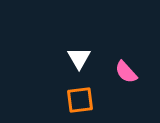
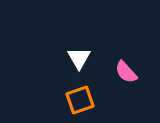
orange square: rotated 12 degrees counterclockwise
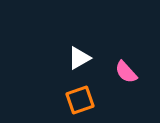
white triangle: rotated 30 degrees clockwise
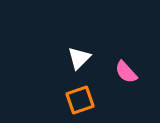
white triangle: rotated 15 degrees counterclockwise
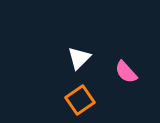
orange square: rotated 16 degrees counterclockwise
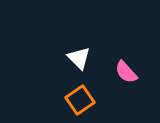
white triangle: rotated 30 degrees counterclockwise
